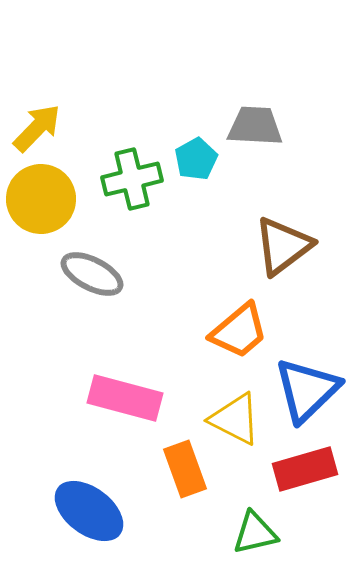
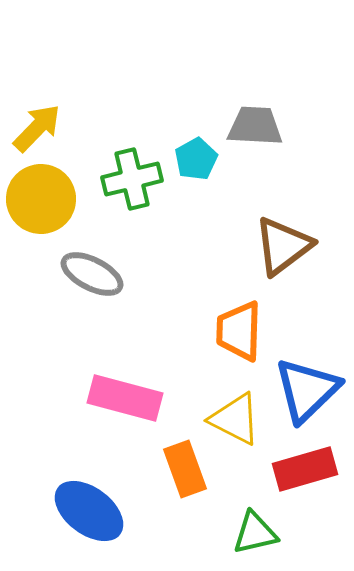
orange trapezoid: rotated 132 degrees clockwise
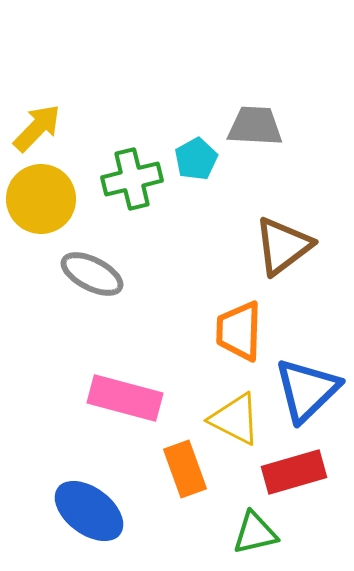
red rectangle: moved 11 px left, 3 px down
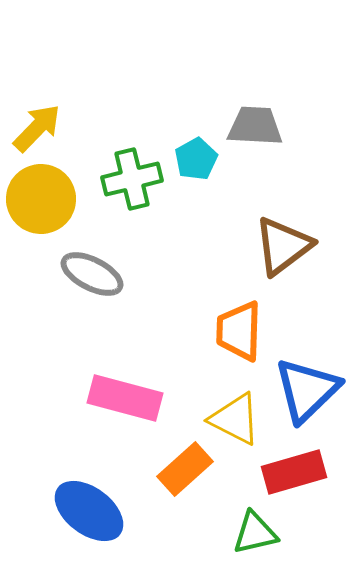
orange rectangle: rotated 68 degrees clockwise
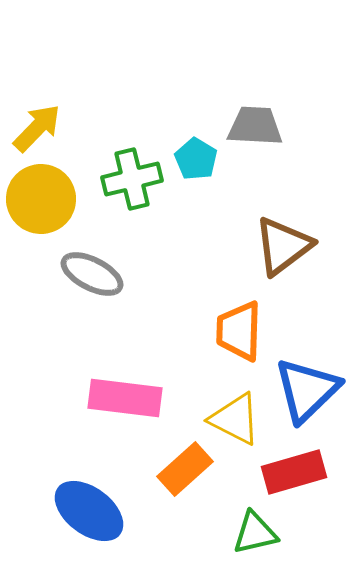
cyan pentagon: rotated 12 degrees counterclockwise
pink rectangle: rotated 8 degrees counterclockwise
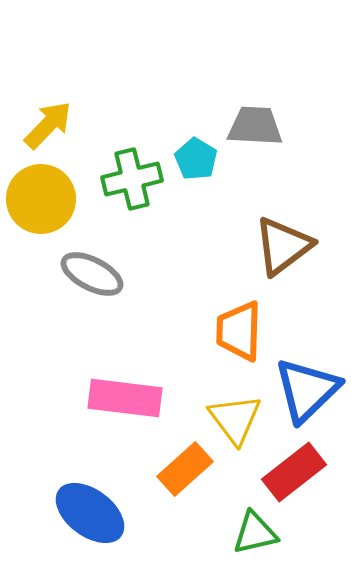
yellow arrow: moved 11 px right, 3 px up
yellow triangle: rotated 26 degrees clockwise
red rectangle: rotated 22 degrees counterclockwise
blue ellipse: moved 1 px right, 2 px down
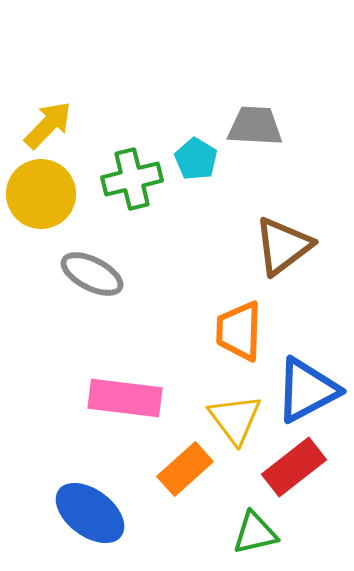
yellow circle: moved 5 px up
blue triangle: rotated 16 degrees clockwise
red rectangle: moved 5 px up
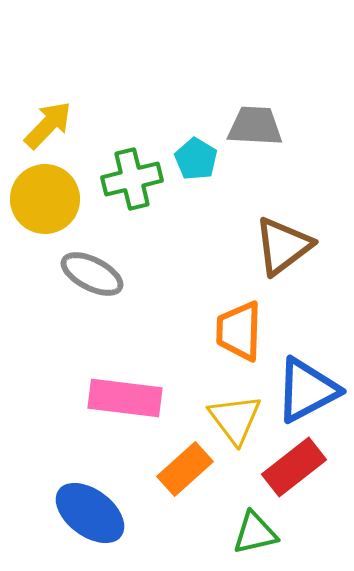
yellow circle: moved 4 px right, 5 px down
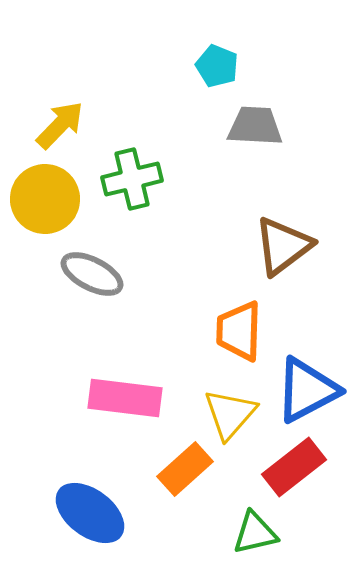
yellow arrow: moved 12 px right
cyan pentagon: moved 21 px right, 93 px up; rotated 9 degrees counterclockwise
yellow triangle: moved 5 px left, 5 px up; rotated 18 degrees clockwise
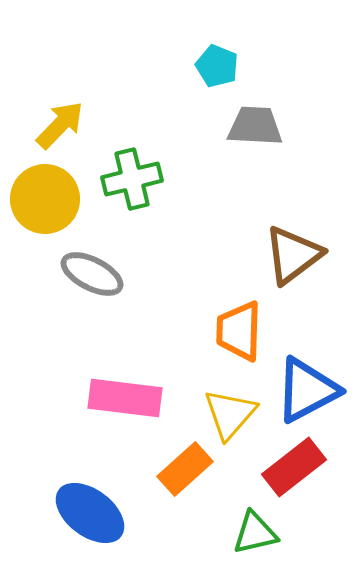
brown triangle: moved 10 px right, 9 px down
